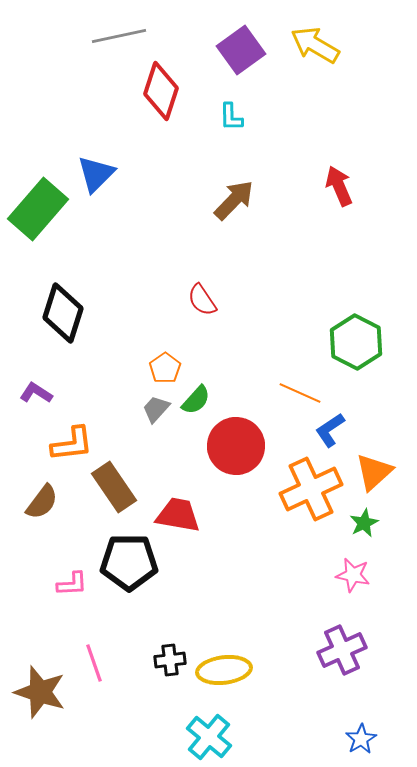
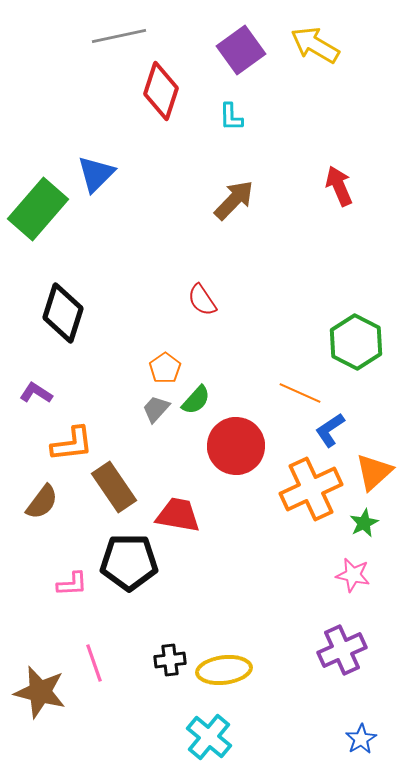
brown star: rotated 4 degrees counterclockwise
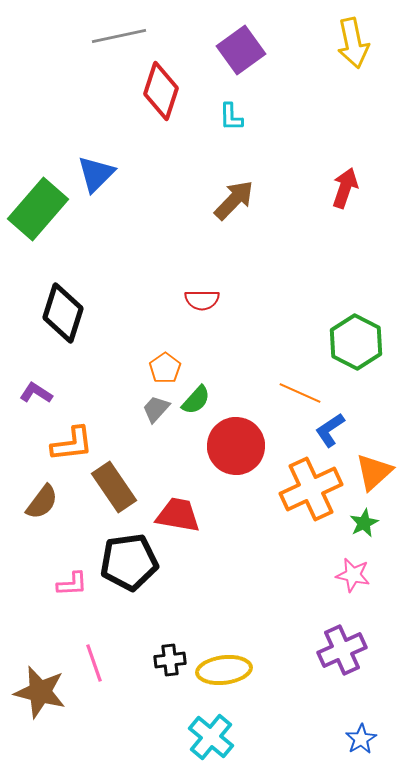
yellow arrow: moved 38 px right, 2 px up; rotated 132 degrees counterclockwise
red arrow: moved 6 px right, 2 px down; rotated 42 degrees clockwise
red semicircle: rotated 56 degrees counterclockwise
black pentagon: rotated 8 degrees counterclockwise
cyan cross: moved 2 px right
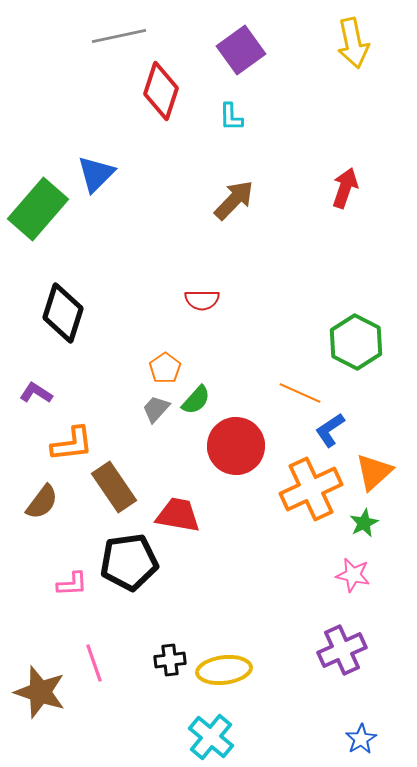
brown star: rotated 4 degrees clockwise
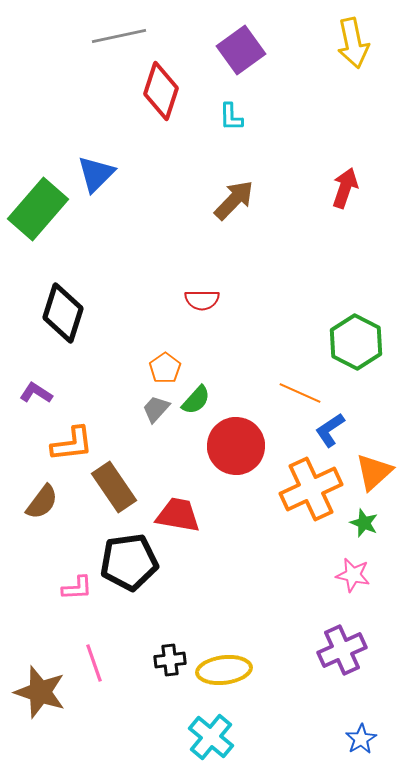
green star: rotated 24 degrees counterclockwise
pink L-shape: moved 5 px right, 4 px down
